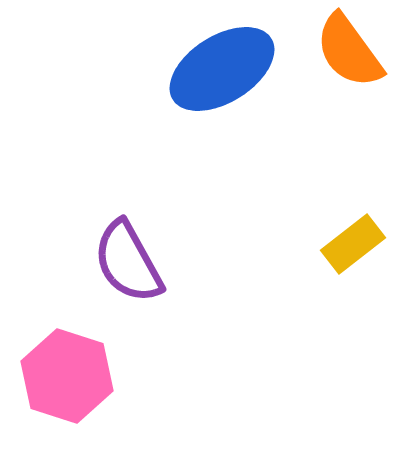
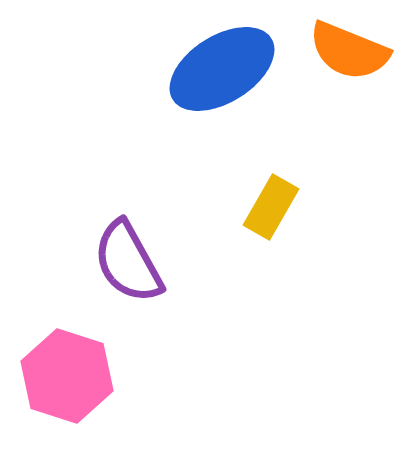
orange semicircle: rotated 32 degrees counterclockwise
yellow rectangle: moved 82 px left, 37 px up; rotated 22 degrees counterclockwise
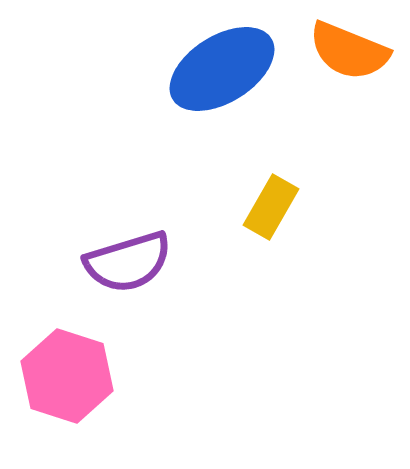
purple semicircle: rotated 78 degrees counterclockwise
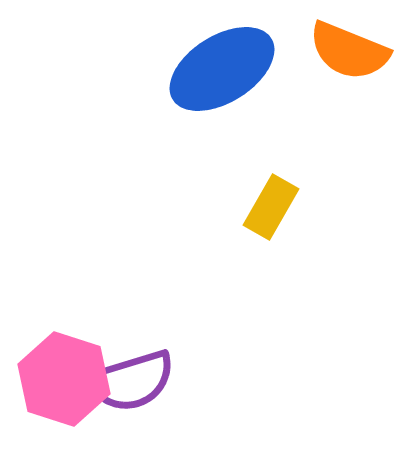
purple semicircle: moved 3 px right, 119 px down
pink hexagon: moved 3 px left, 3 px down
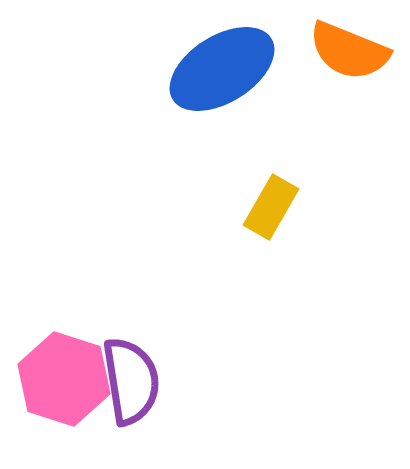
purple semicircle: rotated 82 degrees counterclockwise
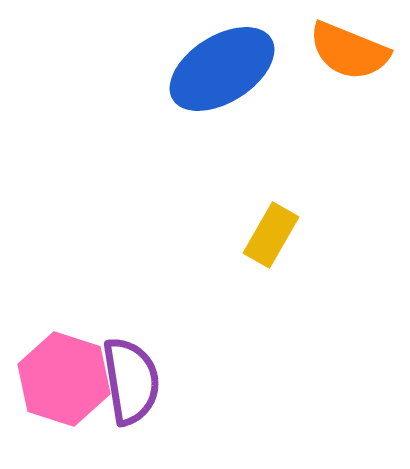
yellow rectangle: moved 28 px down
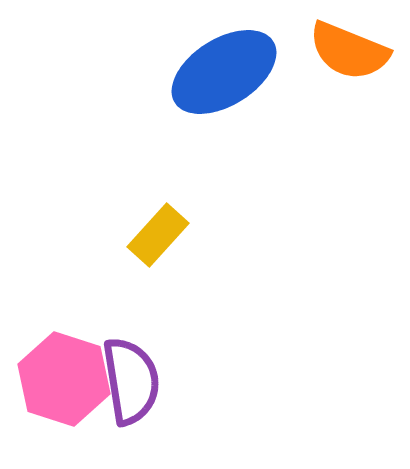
blue ellipse: moved 2 px right, 3 px down
yellow rectangle: moved 113 px left; rotated 12 degrees clockwise
